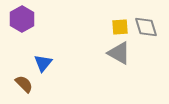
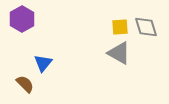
brown semicircle: moved 1 px right
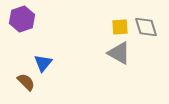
purple hexagon: rotated 10 degrees clockwise
brown semicircle: moved 1 px right, 2 px up
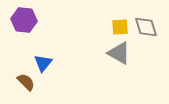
purple hexagon: moved 2 px right, 1 px down; rotated 25 degrees clockwise
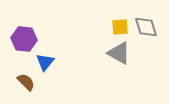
purple hexagon: moved 19 px down
blue triangle: moved 2 px right, 1 px up
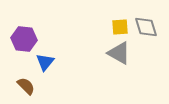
brown semicircle: moved 4 px down
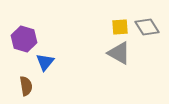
gray diamond: moved 1 px right; rotated 15 degrees counterclockwise
purple hexagon: rotated 10 degrees clockwise
brown semicircle: rotated 36 degrees clockwise
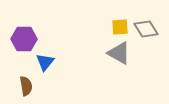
gray diamond: moved 1 px left, 2 px down
purple hexagon: rotated 15 degrees counterclockwise
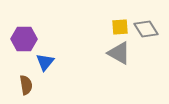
brown semicircle: moved 1 px up
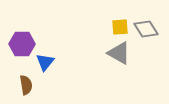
purple hexagon: moved 2 px left, 5 px down
